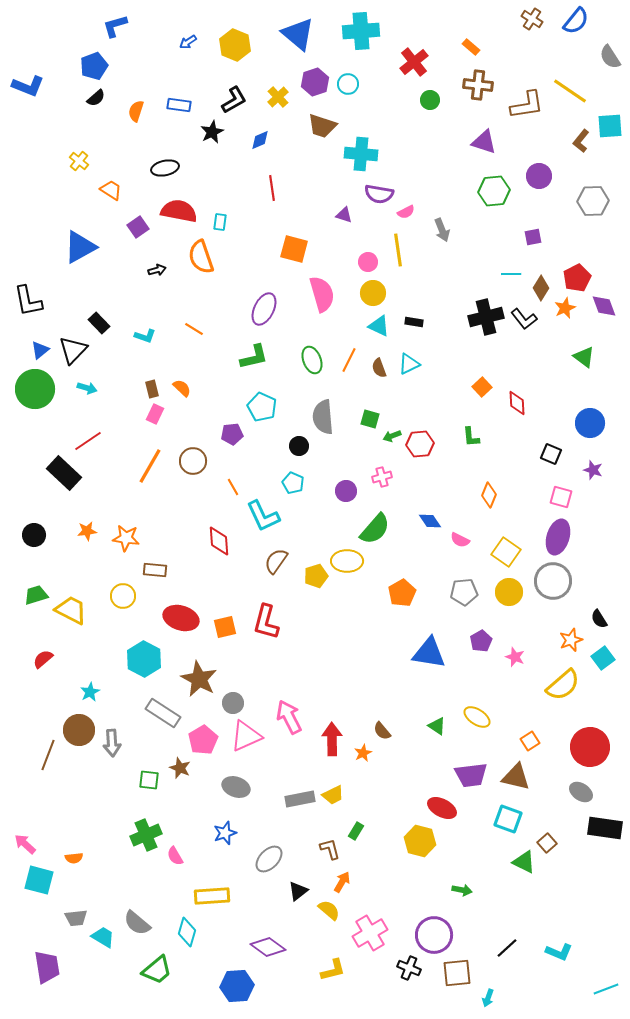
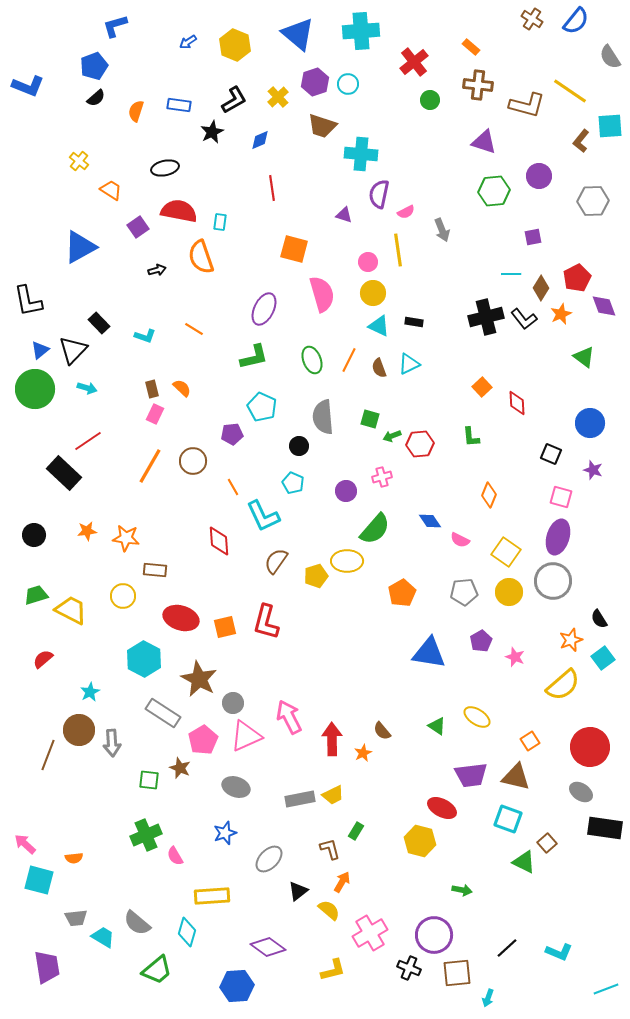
brown L-shape at (527, 105): rotated 24 degrees clockwise
purple semicircle at (379, 194): rotated 92 degrees clockwise
orange star at (565, 308): moved 4 px left, 6 px down
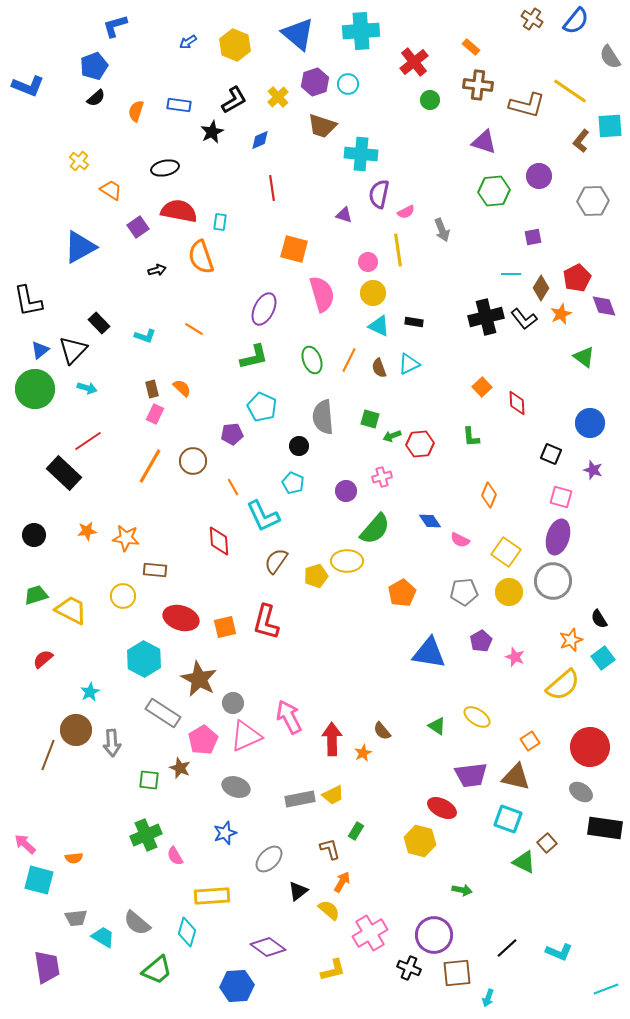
brown circle at (79, 730): moved 3 px left
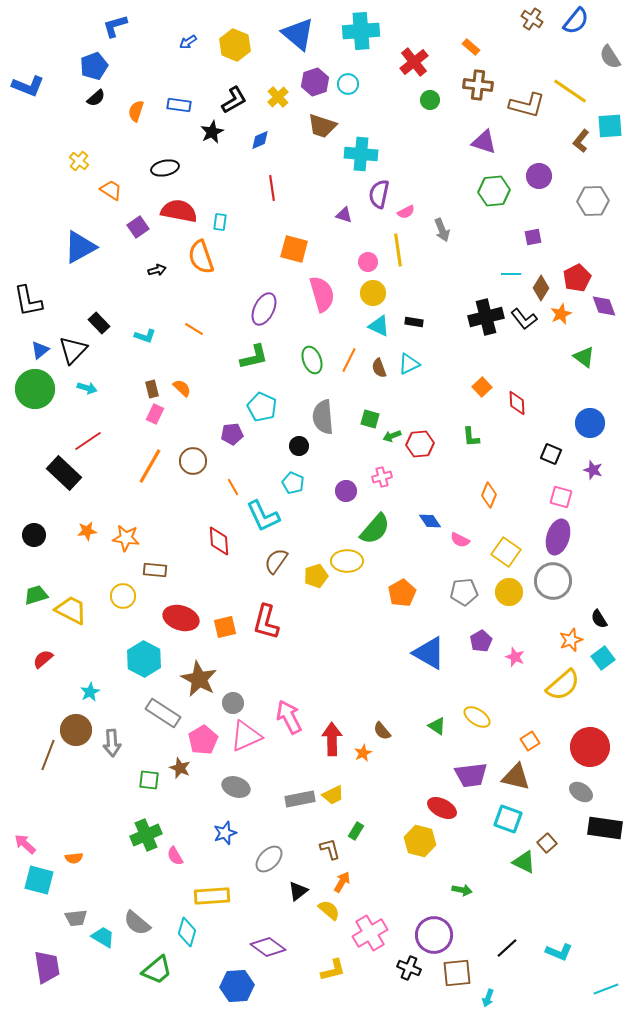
blue triangle at (429, 653): rotated 21 degrees clockwise
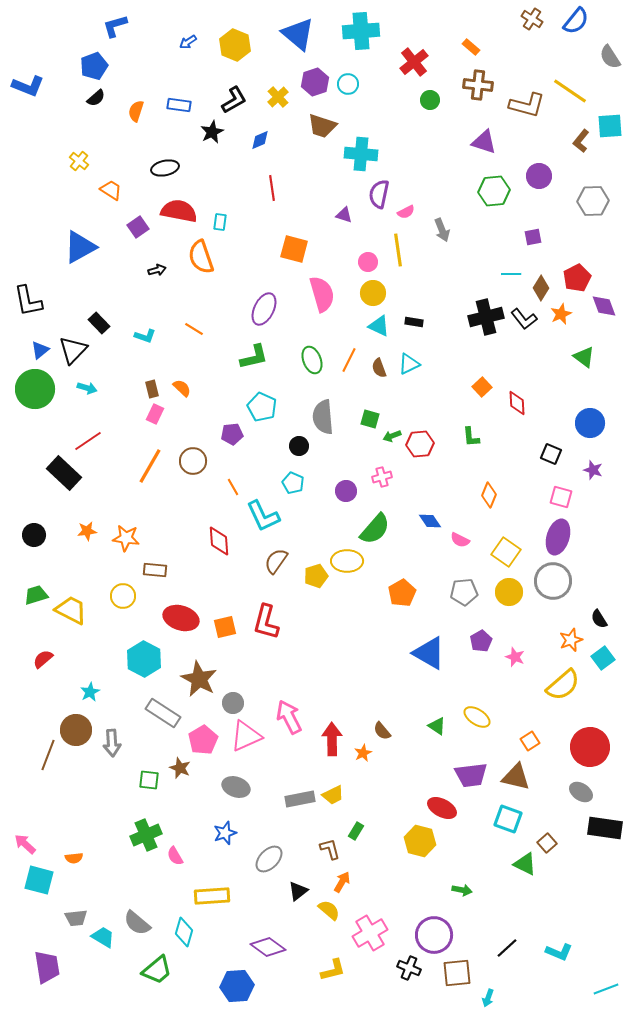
green triangle at (524, 862): moved 1 px right, 2 px down
cyan diamond at (187, 932): moved 3 px left
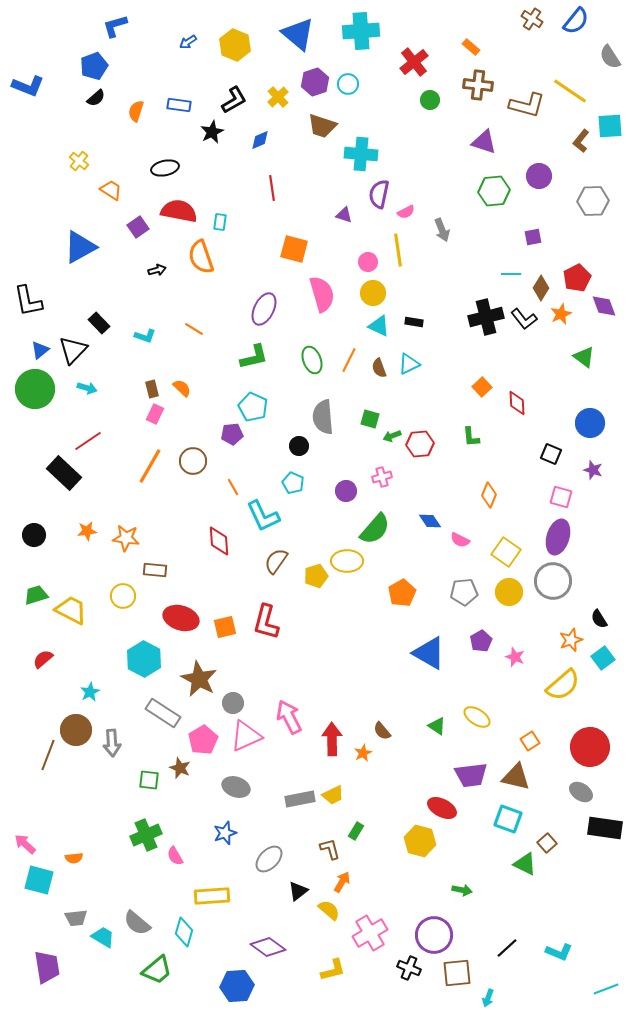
cyan pentagon at (262, 407): moved 9 px left
